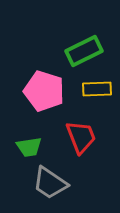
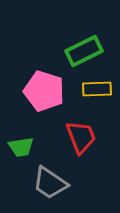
green trapezoid: moved 8 px left
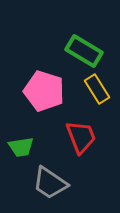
green rectangle: rotated 57 degrees clockwise
yellow rectangle: rotated 60 degrees clockwise
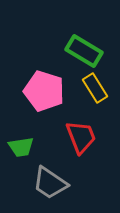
yellow rectangle: moved 2 px left, 1 px up
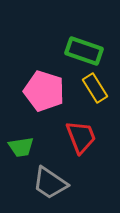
green rectangle: rotated 12 degrees counterclockwise
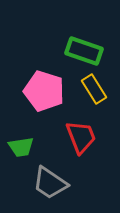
yellow rectangle: moved 1 px left, 1 px down
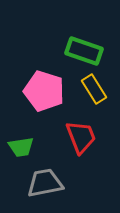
gray trapezoid: moved 5 px left; rotated 135 degrees clockwise
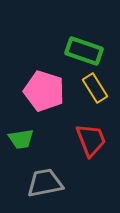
yellow rectangle: moved 1 px right, 1 px up
red trapezoid: moved 10 px right, 3 px down
green trapezoid: moved 8 px up
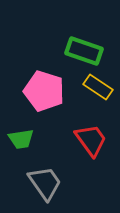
yellow rectangle: moved 3 px right, 1 px up; rotated 24 degrees counterclockwise
red trapezoid: rotated 15 degrees counterclockwise
gray trapezoid: rotated 66 degrees clockwise
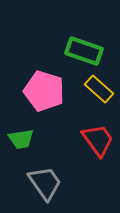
yellow rectangle: moved 1 px right, 2 px down; rotated 8 degrees clockwise
red trapezoid: moved 7 px right
